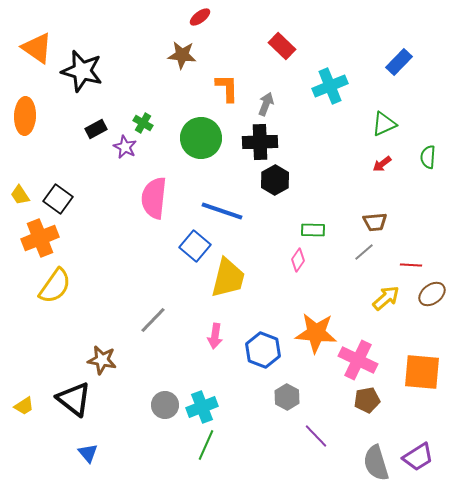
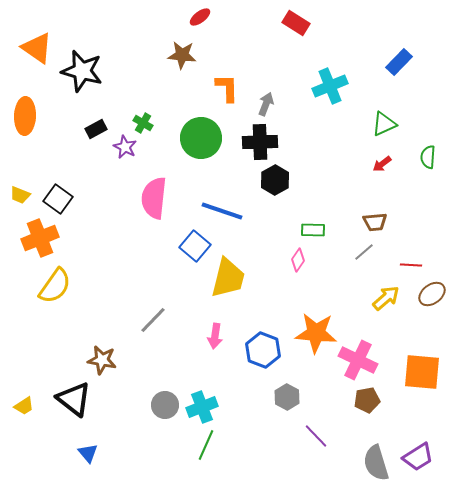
red rectangle at (282, 46): moved 14 px right, 23 px up; rotated 12 degrees counterclockwise
yellow trapezoid at (20, 195): rotated 35 degrees counterclockwise
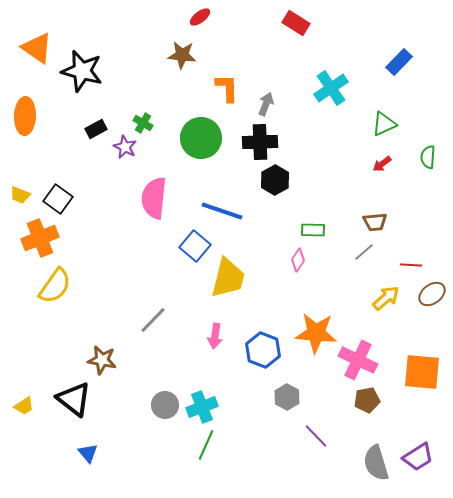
cyan cross at (330, 86): moved 1 px right, 2 px down; rotated 12 degrees counterclockwise
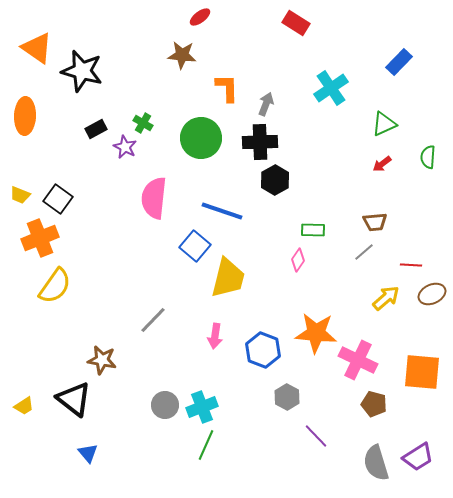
brown ellipse at (432, 294): rotated 12 degrees clockwise
brown pentagon at (367, 400): moved 7 px right, 4 px down; rotated 25 degrees clockwise
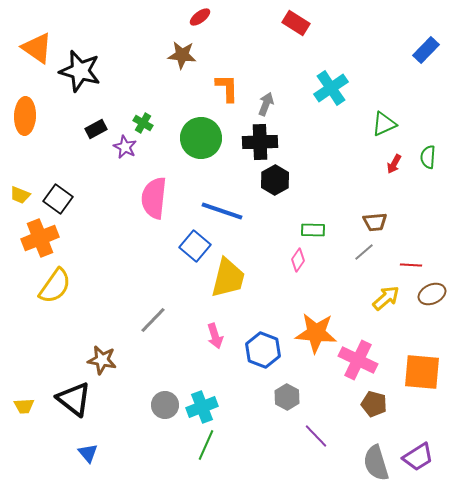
blue rectangle at (399, 62): moved 27 px right, 12 px up
black star at (82, 71): moved 2 px left
red arrow at (382, 164): moved 12 px right; rotated 24 degrees counterclockwise
pink arrow at (215, 336): rotated 25 degrees counterclockwise
yellow trapezoid at (24, 406): rotated 30 degrees clockwise
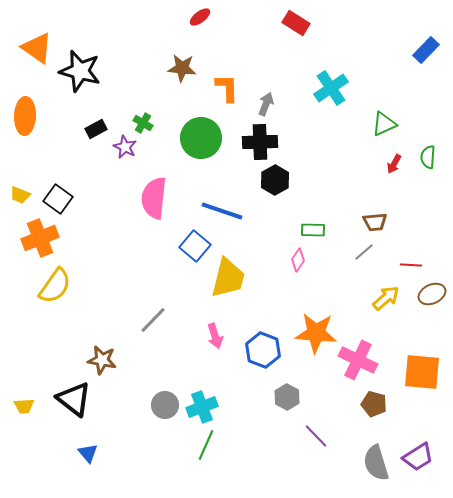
brown star at (182, 55): moved 13 px down
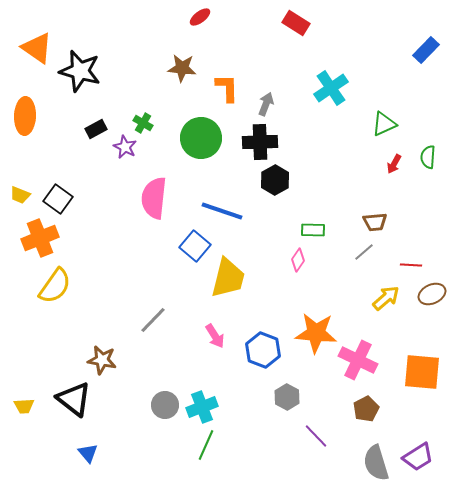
pink arrow at (215, 336): rotated 15 degrees counterclockwise
brown pentagon at (374, 404): moved 8 px left, 5 px down; rotated 30 degrees clockwise
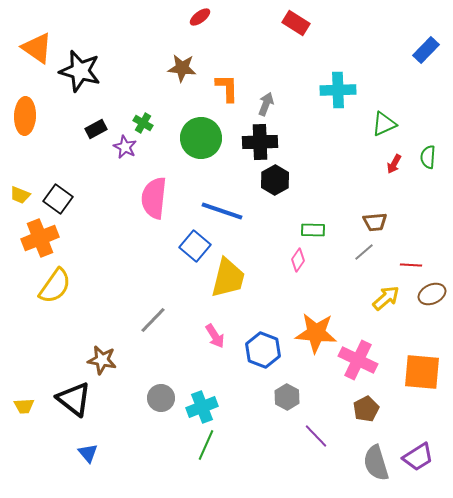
cyan cross at (331, 88): moved 7 px right, 2 px down; rotated 32 degrees clockwise
gray circle at (165, 405): moved 4 px left, 7 px up
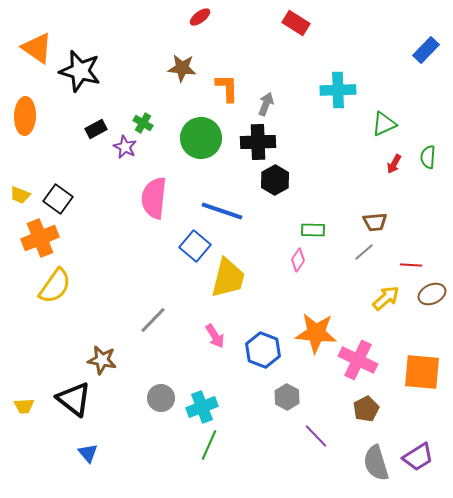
black cross at (260, 142): moved 2 px left
green line at (206, 445): moved 3 px right
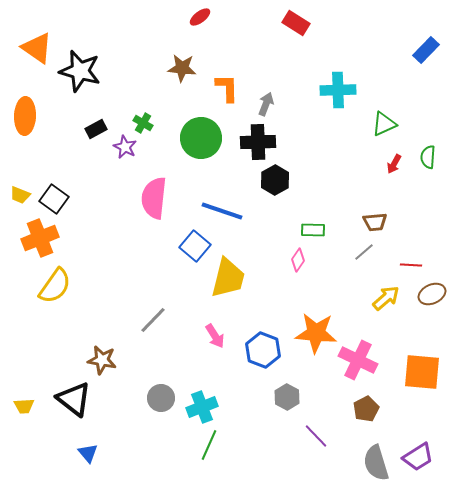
black square at (58, 199): moved 4 px left
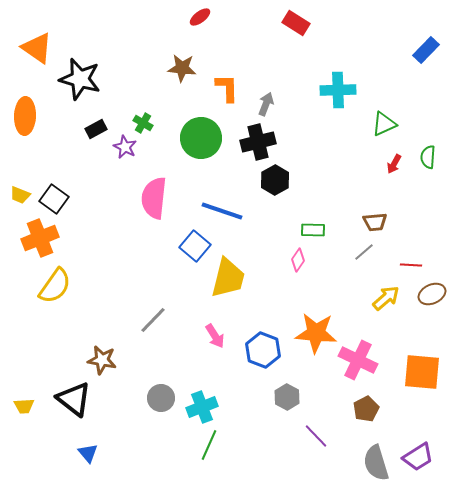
black star at (80, 71): moved 8 px down
black cross at (258, 142): rotated 12 degrees counterclockwise
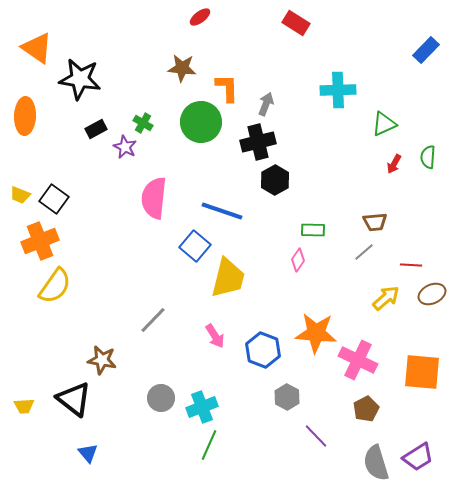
black star at (80, 79): rotated 6 degrees counterclockwise
green circle at (201, 138): moved 16 px up
orange cross at (40, 238): moved 3 px down
